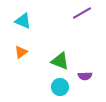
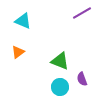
orange triangle: moved 3 px left
purple semicircle: moved 3 px left, 3 px down; rotated 72 degrees clockwise
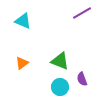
orange triangle: moved 4 px right, 11 px down
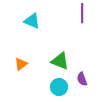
purple line: rotated 60 degrees counterclockwise
cyan triangle: moved 9 px right
orange triangle: moved 1 px left, 1 px down
cyan circle: moved 1 px left
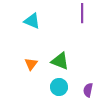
orange triangle: moved 10 px right; rotated 16 degrees counterclockwise
purple semicircle: moved 6 px right, 11 px down; rotated 32 degrees clockwise
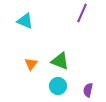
purple line: rotated 24 degrees clockwise
cyan triangle: moved 7 px left
cyan circle: moved 1 px left, 1 px up
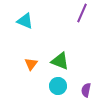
purple semicircle: moved 2 px left
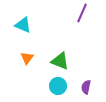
cyan triangle: moved 2 px left, 4 px down
orange triangle: moved 4 px left, 6 px up
purple semicircle: moved 3 px up
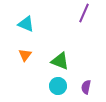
purple line: moved 2 px right
cyan triangle: moved 3 px right, 1 px up
orange triangle: moved 2 px left, 3 px up
